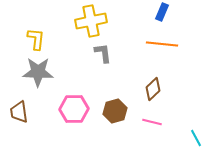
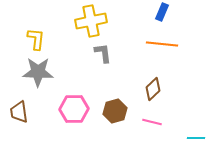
cyan line: rotated 60 degrees counterclockwise
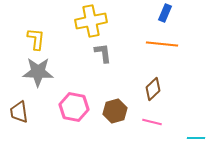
blue rectangle: moved 3 px right, 1 px down
pink hexagon: moved 2 px up; rotated 12 degrees clockwise
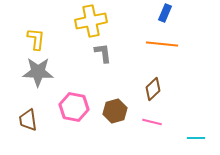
brown trapezoid: moved 9 px right, 8 px down
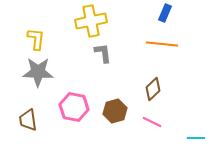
pink line: rotated 12 degrees clockwise
